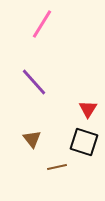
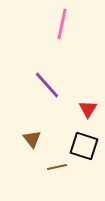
pink line: moved 20 px right; rotated 20 degrees counterclockwise
purple line: moved 13 px right, 3 px down
black square: moved 4 px down
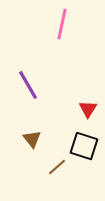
purple line: moved 19 px left; rotated 12 degrees clockwise
brown line: rotated 30 degrees counterclockwise
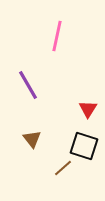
pink line: moved 5 px left, 12 px down
brown line: moved 6 px right, 1 px down
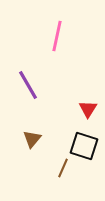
brown triangle: rotated 18 degrees clockwise
brown line: rotated 24 degrees counterclockwise
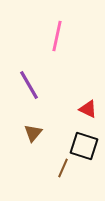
purple line: moved 1 px right
red triangle: rotated 36 degrees counterclockwise
brown triangle: moved 1 px right, 6 px up
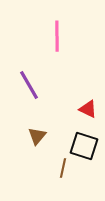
pink line: rotated 12 degrees counterclockwise
brown triangle: moved 4 px right, 3 px down
brown line: rotated 12 degrees counterclockwise
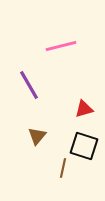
pink line: moved 4 px right, 10 px down; rotated 76 degrees clockwise
red triangle: moved 4 px left; rotated 42 degrees counterclockwise
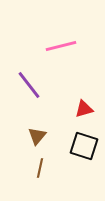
purple line: rotated 8 degrees counterclockwise
brown line: moved 23 px left
